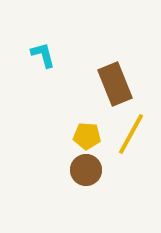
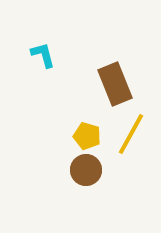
yellow pentagon: rotated 12 degrees clockwise
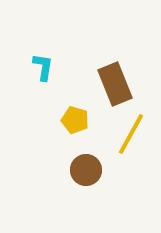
cyan L-shape: moved 12 px down; rotated 24 degrees clockwise
yellow pentagon: moved 12 px left, 16 px up
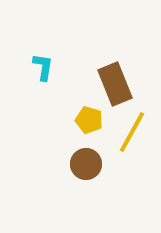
yellow pentagon: moved 14 px right
yellow line: moved 1 px right, 2 px up
brown circle: moved 6 px up
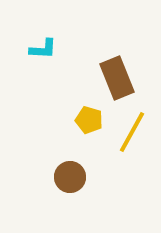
cyan L-shape: moved 18 px up; rotated 84 degrees clockwise
brown rectangle: moved 2 px right, 6 px up
brown circle: moved 16 px left, 13 px down
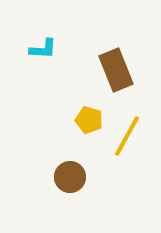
brown rectangle: moved 1 px left, 8 px up
yellow line: moved 5 px left, 4 px down
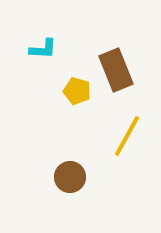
yellow pentagon: moved 12 px left, 29 px up
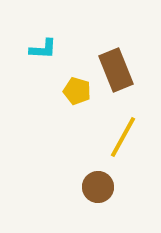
yellow line: moved 4 px left, 1 px down
brown circle: moved 28 px right, 10 px down
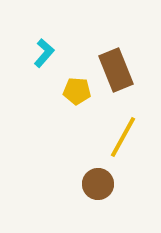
cyan L-shape: moved 1 px right, 4 px down; rotated 52 degrees counterclockwise
yellow pentagon: rotated 12 degrees counterclockwise
brown circle: moved 3 px up
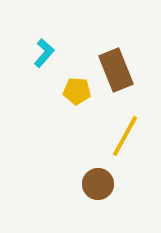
yellow line: moved 2 px right, 1 px up
